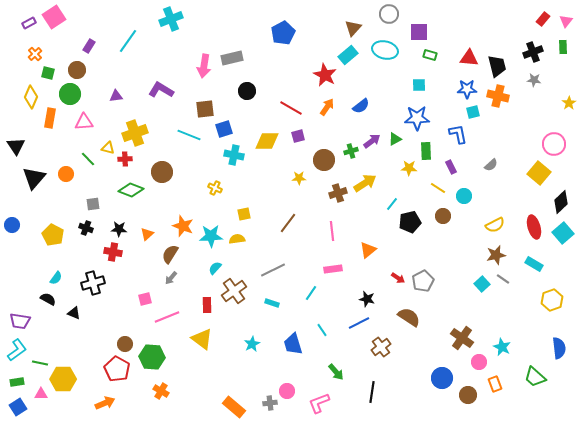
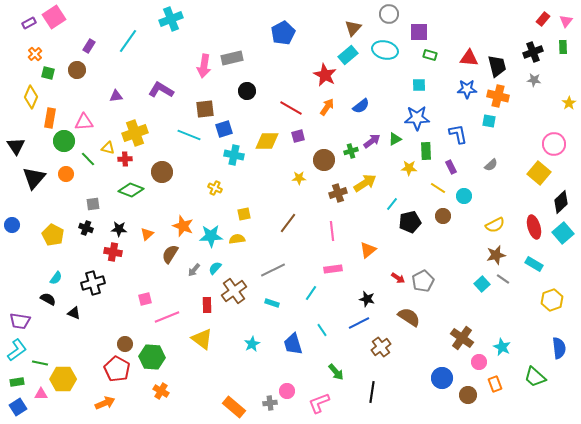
green circle at (70, 94): moved 6 px left, 47 px down
cyan square at (473, 112): moved 16 px right, 9 px down; rotated 24 degrees clockwise
gray arrow at (171, 278): moved 23 px right, 8 px up
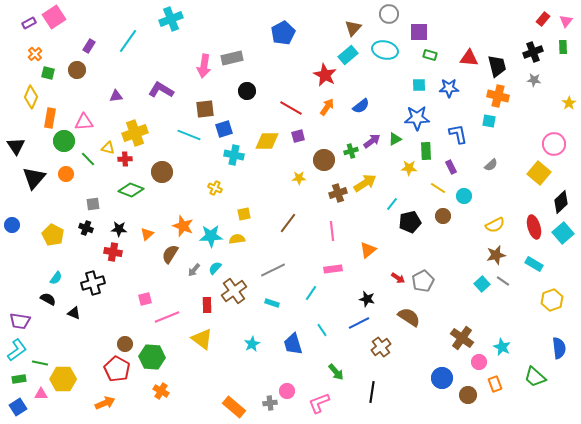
blue star at (467, 89): moved 18 px left, 1 px up
gray line at (503, 279): moved 2 px down
green rectangle at (17, 382): moved 2 px right, 3 px up
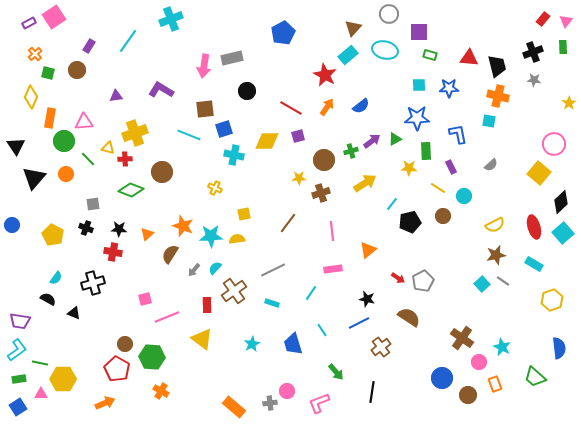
brown cross at (338, 193): moved 17 px left
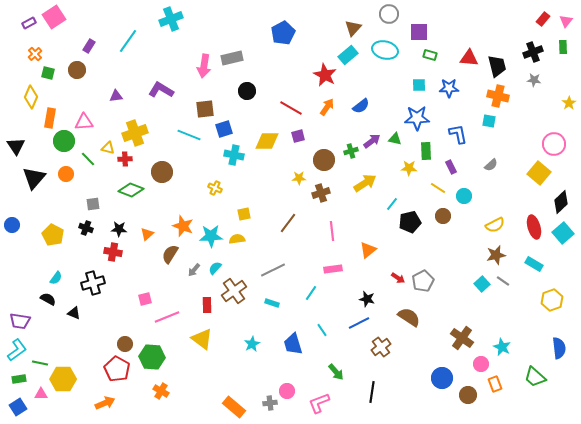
green triangle at (395, 139): rotated 40 degrees clockwise
pink circle at (479, 362): moved 2 px right, 2 px down
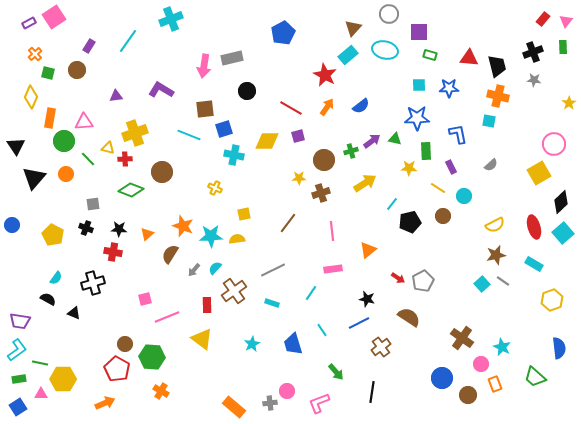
yellow square at (539, 173): rotated 20 degrees clockwise
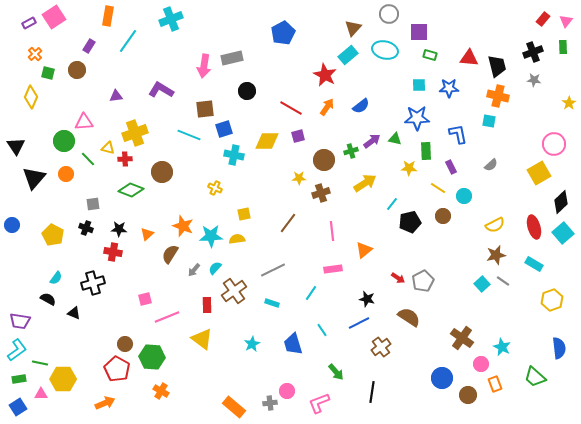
orange rectangle at (50, 118): moved 58 px right, 102 px up
orange triangle at (368, 250): moved 4 px left
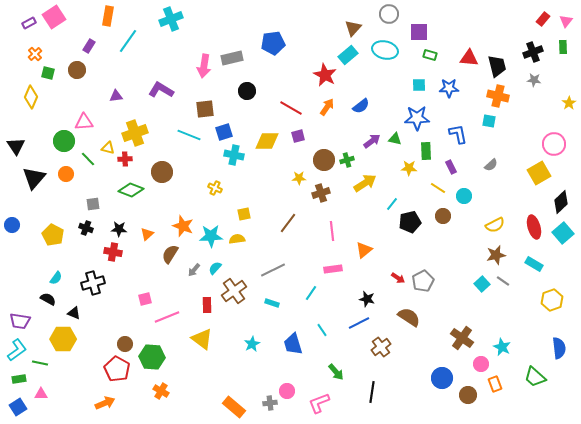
blue pentagon at (283, 33): moved 10 px left, 10 px down; rotated 20 degrees clockwise
blue square at (224, 129): moved 3 px down
green cross at (351, 151): moved 4 px left, 9 px down
yellow hexagon at (63, 379): moved 40 px up
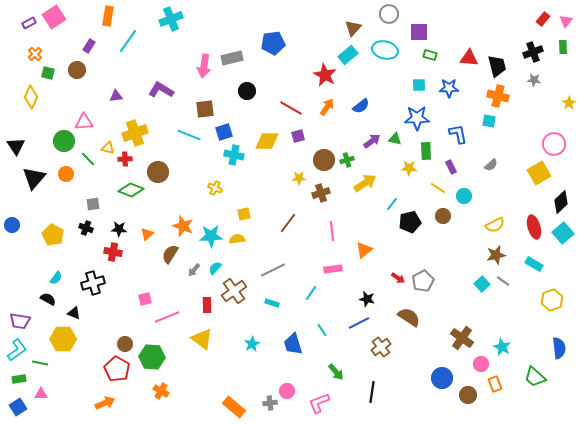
brown circle at (162, 172): moved 4 px left
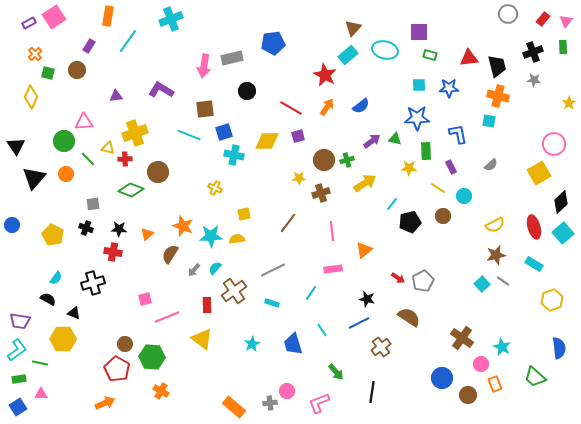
gray circle at (389, 14): moved 119 px right
red triangle at (469, 58): rotated 12 degrees counterclockwise
